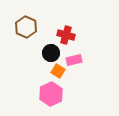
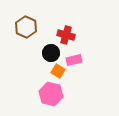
pink hexagon: rotated 20 degrees counterclockwise
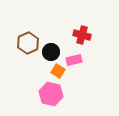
brown hexagon: moved 2 px right, 16 px down; rotated 10 degrees clockwise
red cross: moved 16 px right
black circle: moved 1 px up
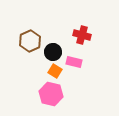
brown hexagon: moved 2 px right, 2 px up
black circle: moved 2 px right
pink rectangle: moved 2 px down; rotated 28 degrees clockwise
orange square: moved 3 px left
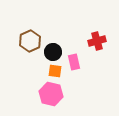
red cross: moved 15 px right, 6 px down; rotated 30 degrees counterclockwise
pink rectangle: rotated 63 degrees clockwise
orange square: rotated 24 degrees counterclockwise
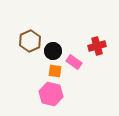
red cross: moved 5 px down
black circle: moved 1 px up
pink rectangle: rotated 42 degrees counterclockwise
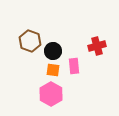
brown hexagon: rotated 15 degrees counterclockwise
pink rectangle: moved 4 px down; rotated 49 degrees clockwise
orange square: moved 2 px left, 1 px up
pink hexagon: rotated 15 degrees clockwise
